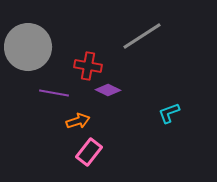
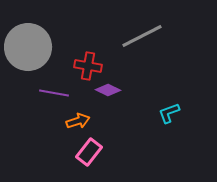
gray line: rotated 6 degrees clockwise
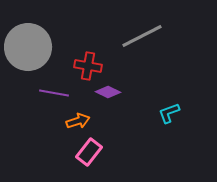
purple diamond: moved 2 px down
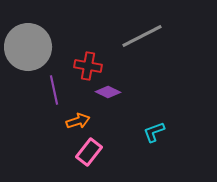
purple line: moved 3 px up; rotated 68 degrees clockwise
cyan L-shape: moved 15 px left, 19 px down
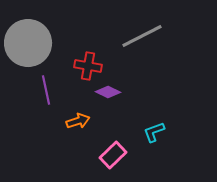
gray circle: moved 4 px up
purple line: moved 8 px left
pink rectangle: moved 24 px right, 3 px down; rotated 8 degrees clockwise
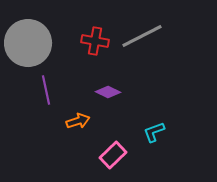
red cross: moved 7 px right, 25 px up
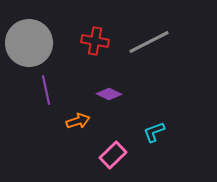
gray line: moved 7 px right, 6 px down
gray circle: moved 1 px right
purple diamond: moved 1 px right, 2 px down
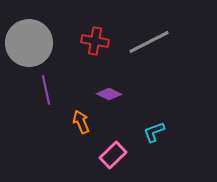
orange arrow: moved 3 px right, 1 px down; rotated 95 degrees counterclockwise
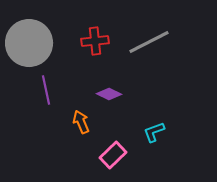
red cross: rotated 16 degrees counterclockwise
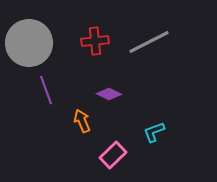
purple line: rotated 8 degrees counterclockwise
orange arrow: moved 1 px right, 1 px up
